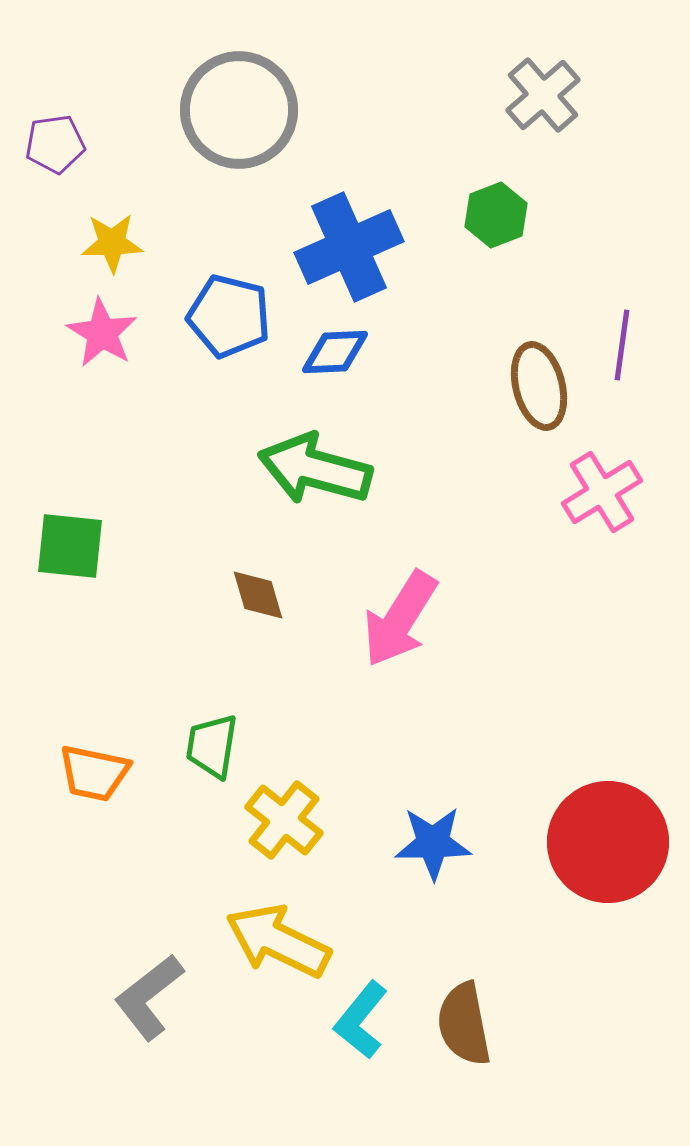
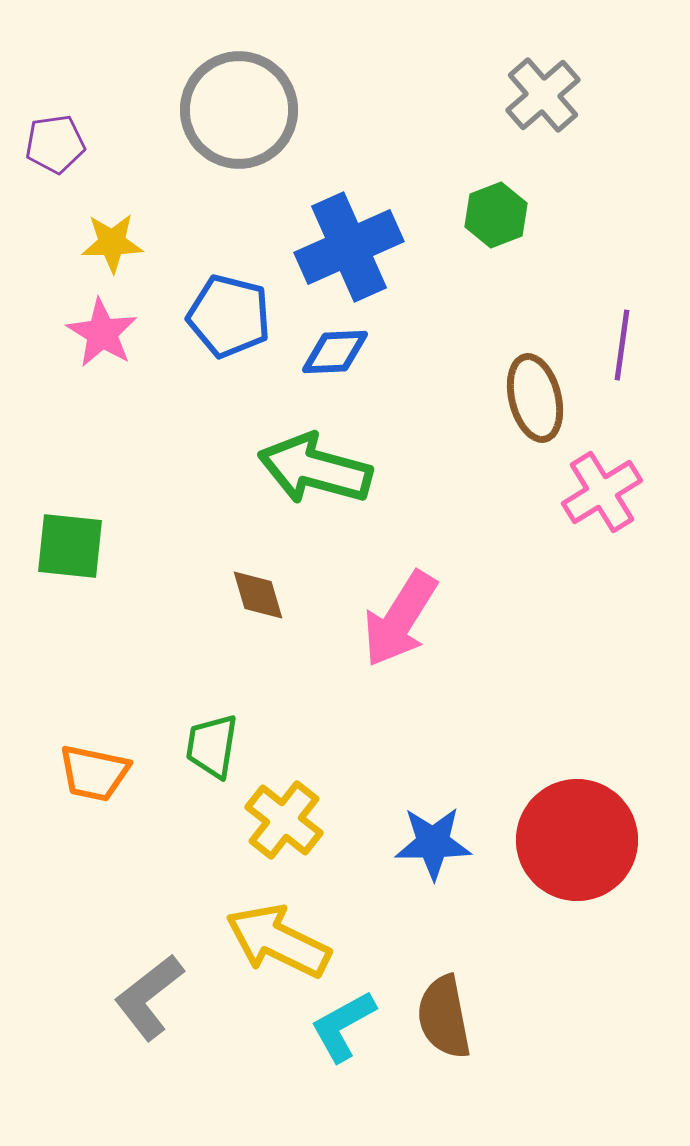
brown ellipse: moved 4 px left, 12 px down
red circle: moved 31 px left, 2 px up
cyan L-shape: moved 18 px left, 6 px down; rotated 22 degrees clockwise
brown semicircle: moved 20 px left, 7 px up
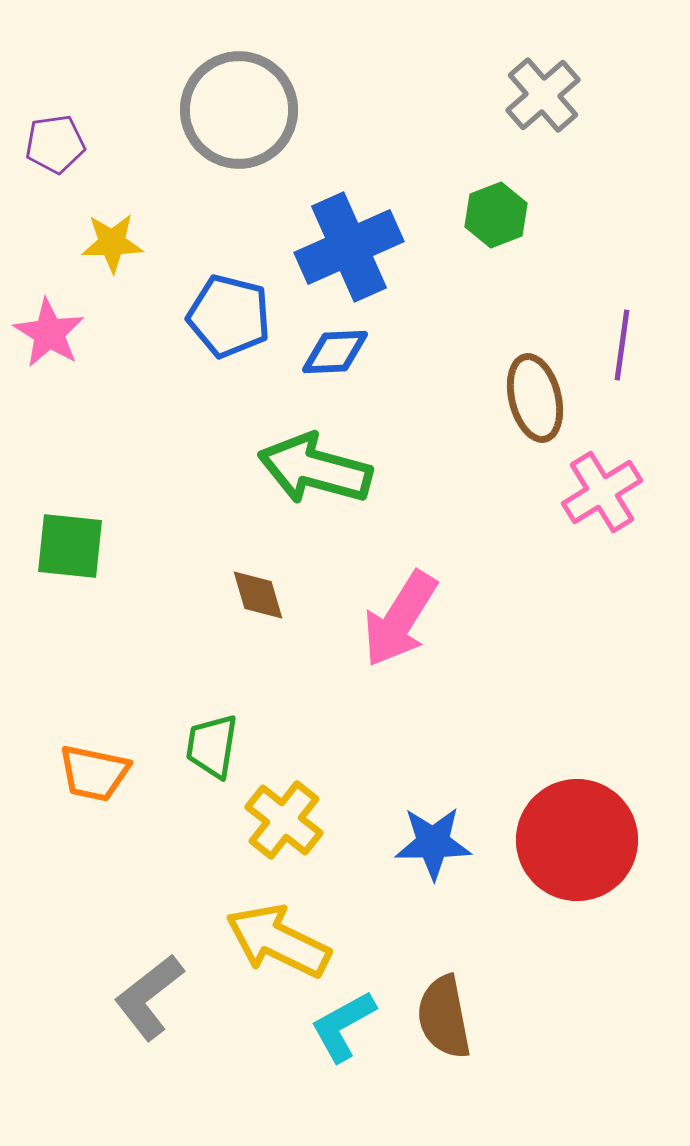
pink star: moved 53 px left
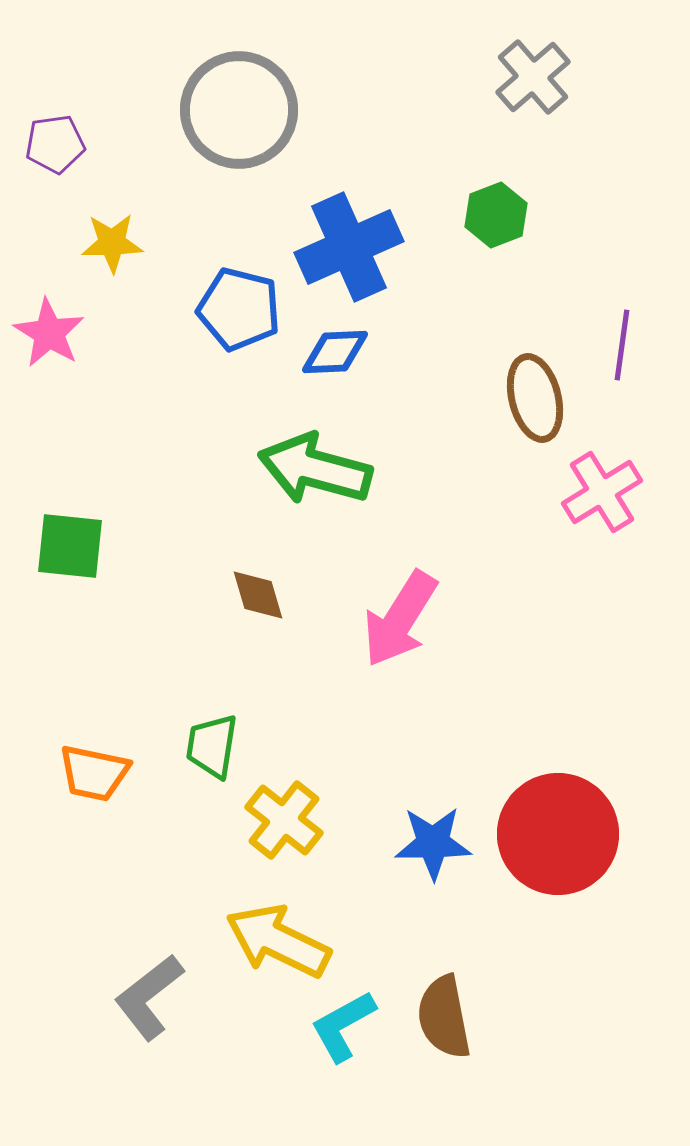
gray cross: moved 10 px left, 18 px up
blue pentagon: moved 10 px right, 7 px up
red circle: moved 19 px left, 6 px up
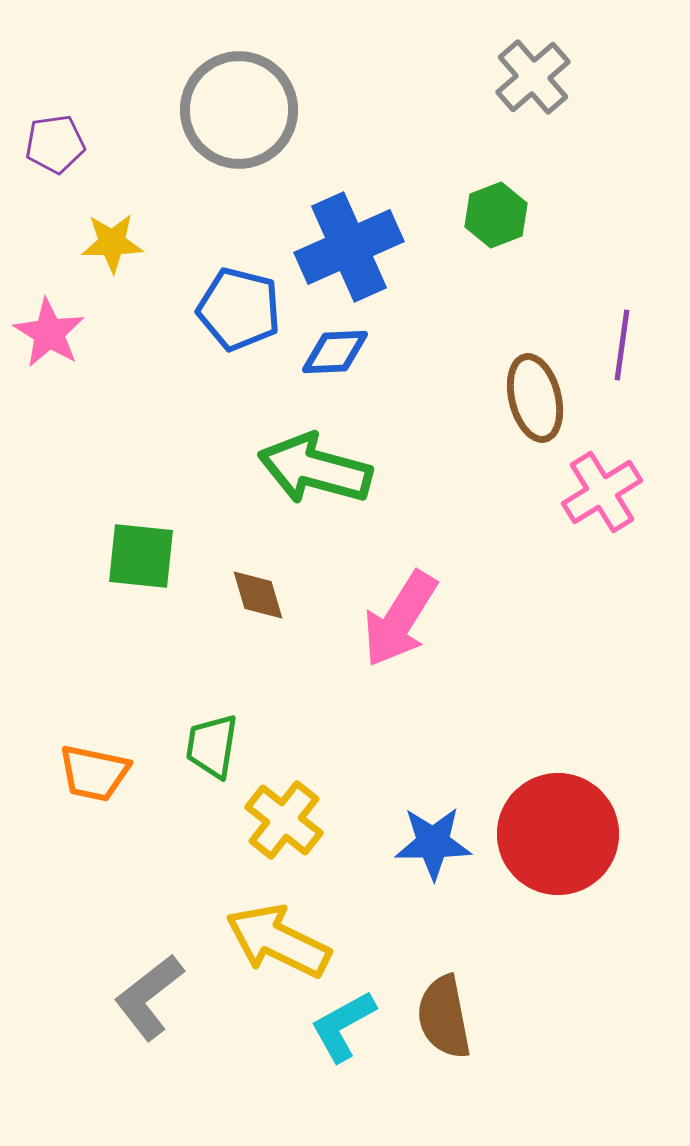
green square: moved 71 px right, 10 px down
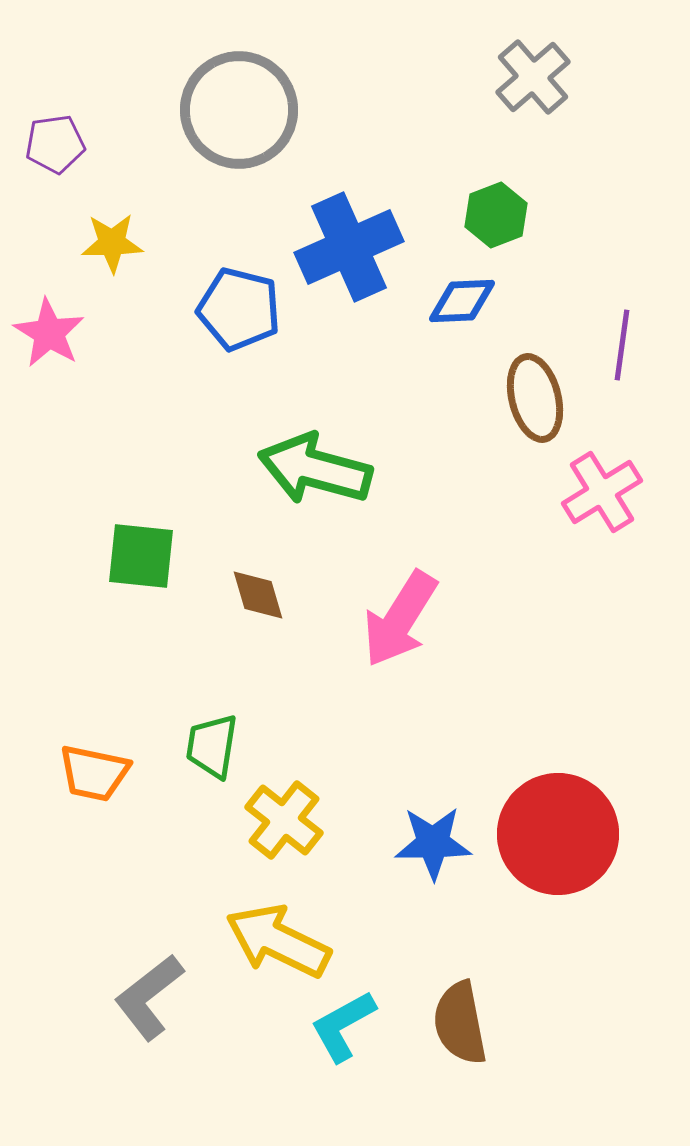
blue diamond: moved 127 px right, 51 px up
brown semicircle: moved 16 px right, 6 px down
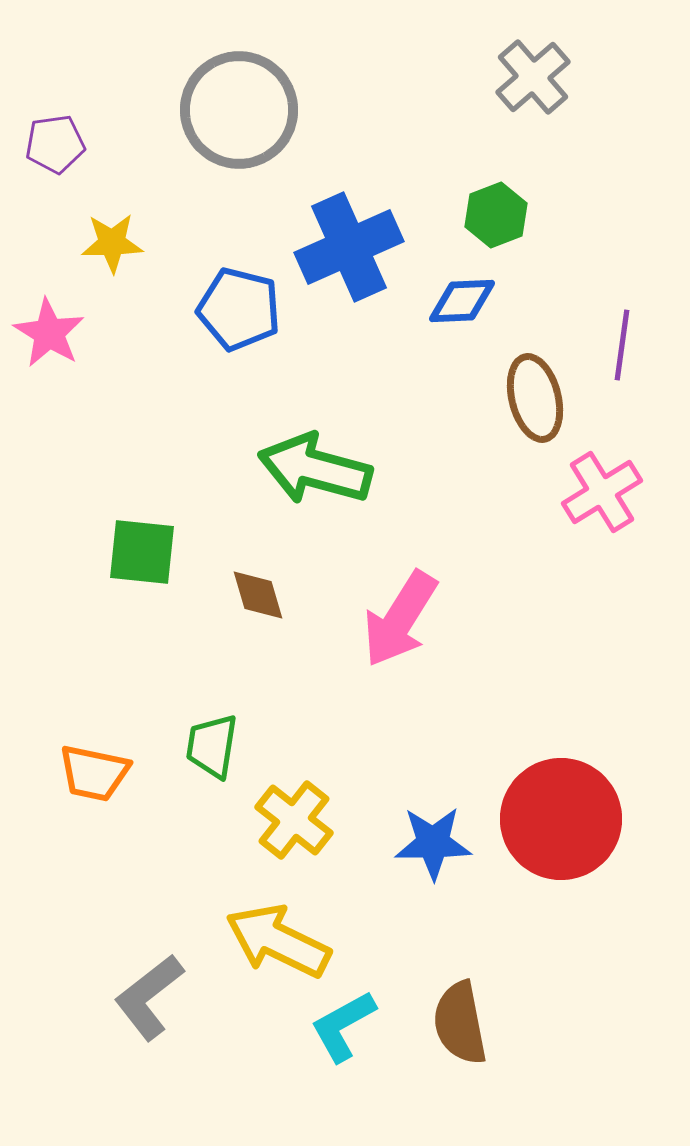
green square: moved 1 px right, 4 px up
yellow cross: moved 10 px right
red circle: moved 3 px right, 15 px up
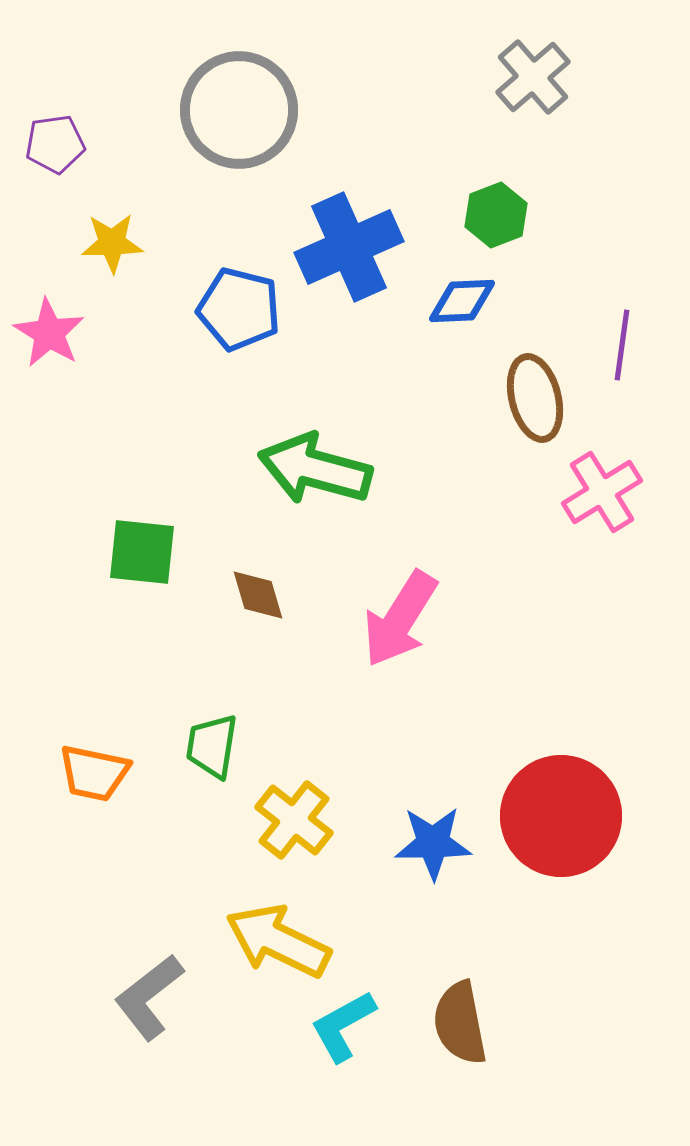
red circle: moved 3 px up
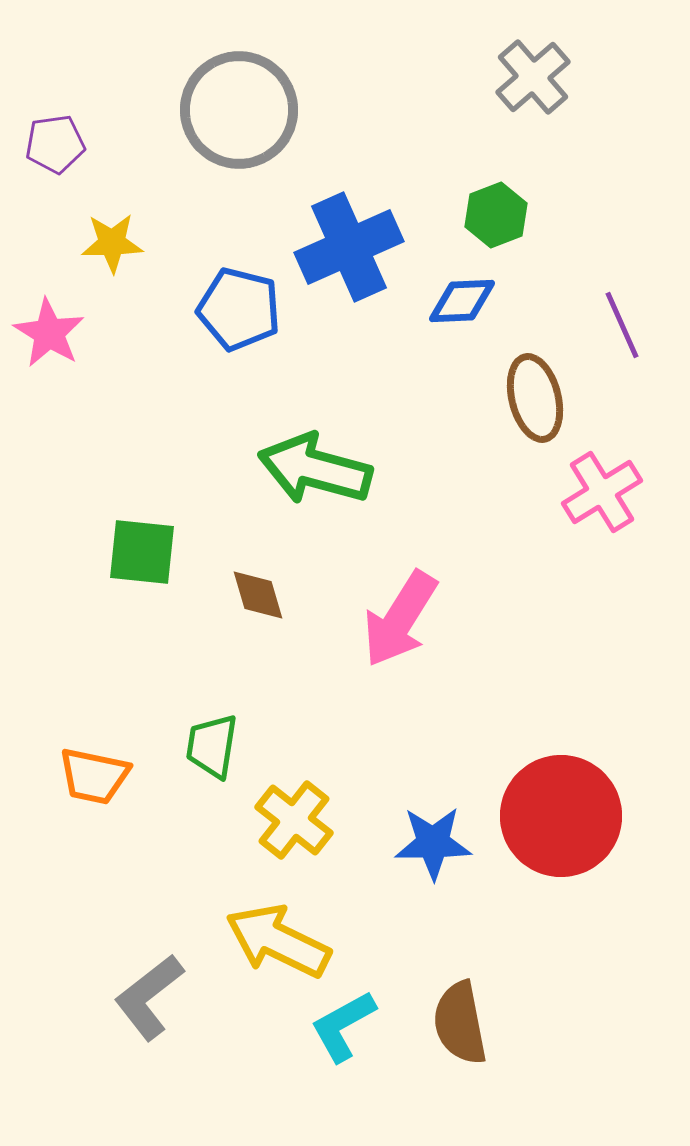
purple line: moved 20 px up; rotated 32 degrees counterclockwise
orange trapezoid: moved 3 px down
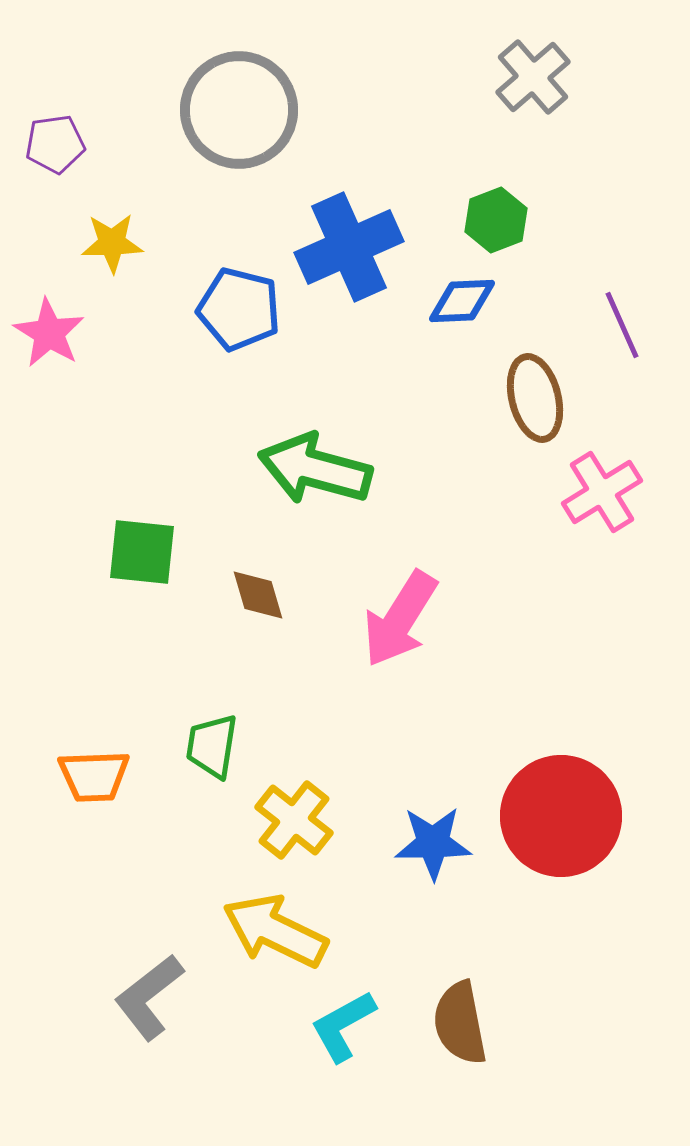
green hexagon: moved 5 px down
orange trapezoid: rotated 14 degrees counterclockwise
yellow arrow: moved 3 px left, 10 px up
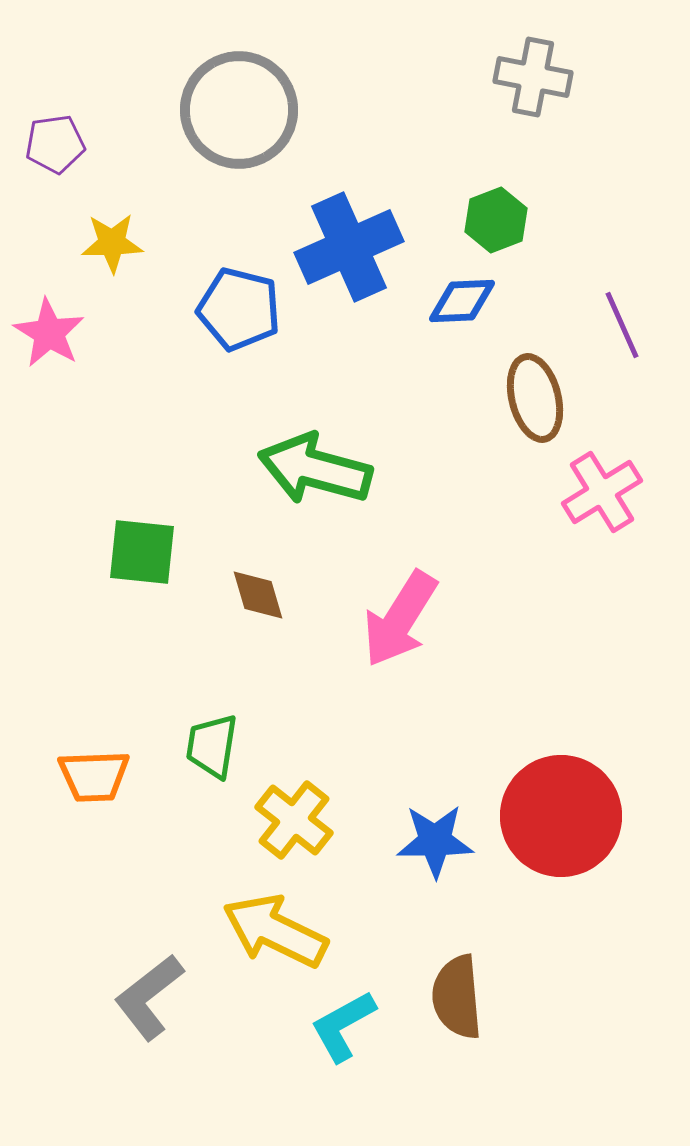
gray cross: rotated 38 degrees counterclockwise
blue star: moved 2 px right, 2 px up
brown semicircle: moved 3 px left, 26 px up; rotated 6 degrees clockwise
